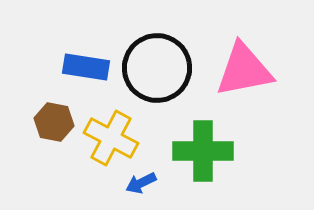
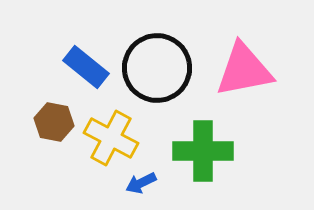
blue rectangle: rotated 30 degrees clockwise
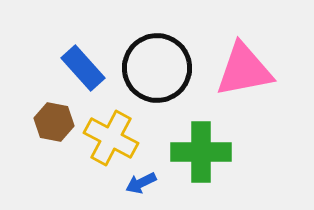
blue rectangle: moved 3 px left, 1 px down; rotated 9 degrees clockwise
green cross: moved 2 px left, 1 px down
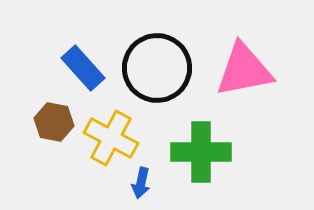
blue arrow: rotated 52 degrees counterclockwise
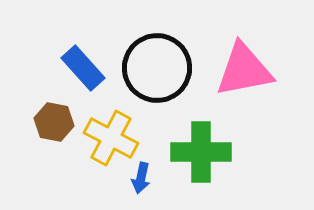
blue arrow: moved 5 px up
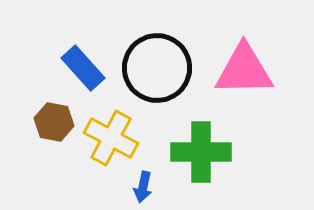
pink triangle: rotated 10 degrees clockwise
blue arrow: moved 2 px right, 9 px down
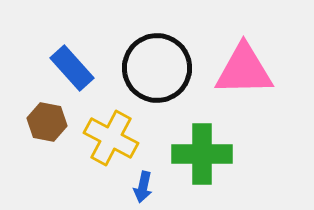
blue rectangle: moved 11 px left
brown hexagon: moved 7 px left
green cross: moved 1 px right, 2 px down
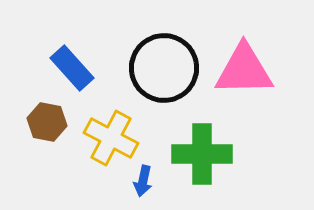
black circle: moved 7 px right
blue arrow: moved 6 px up
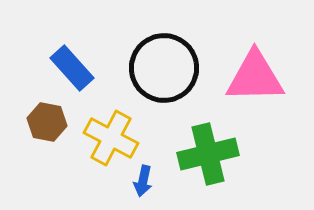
pink triangle: moved 11 px right, 7 px down
green cross: moved 6 px right; rotated 14 degrees counterclockwise
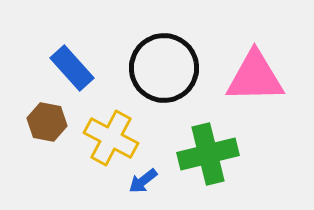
blue arrow: rotated 40 degrees clockwise
